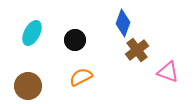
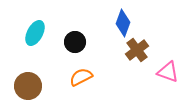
cyan ellipse: moved 3 px right
black circle: moved 2 px down
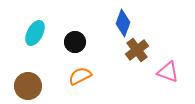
orange semicircle: moved 1 px left, 1 px up
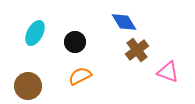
blue diamond: moved 1 px right, 1 px up; rotated 52 degrees counterclockwise
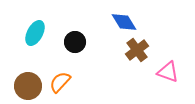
orange semicircle: moved 20 px left, 6 px down; rotated 20 degrees counterclockwise
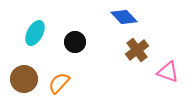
blue diamond: moved 5 px up; rotated 12 degrees counterclockwise
orange semicircle: moved 1 px left, 1 px down
brown circle: moved 4 px left, 7 px up
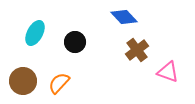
brown circle: moved 1 px left, 2 px down
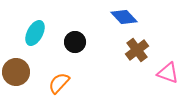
pink triangle: moved 1 px down
brown circle: moved 7 px left, 9 px up
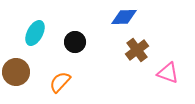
blue diamond: rotated 48 degrees counterclockwise
orange semicircle: moved 1 px right, 1 px up
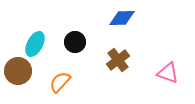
blue diamond: moved 2 px left, 1 px down
cyan ellipse: moved 11 px down
brown cross: moved 19 px left, 10 px down
brown circle: moved 2 px right, 1 px up
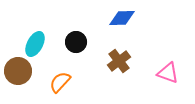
black circle: moved 1 px right
brown cross: moved 1 px right, 1 px down
